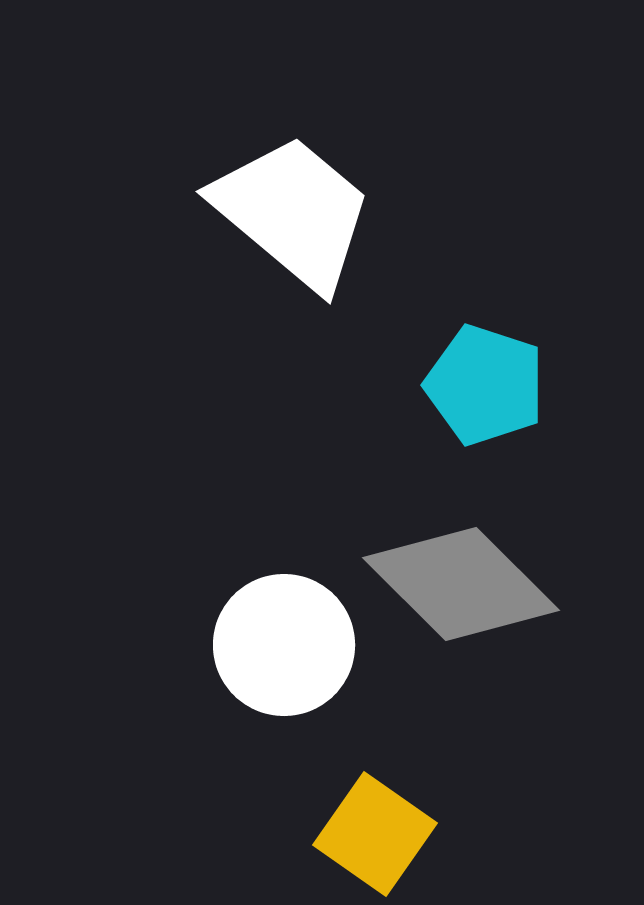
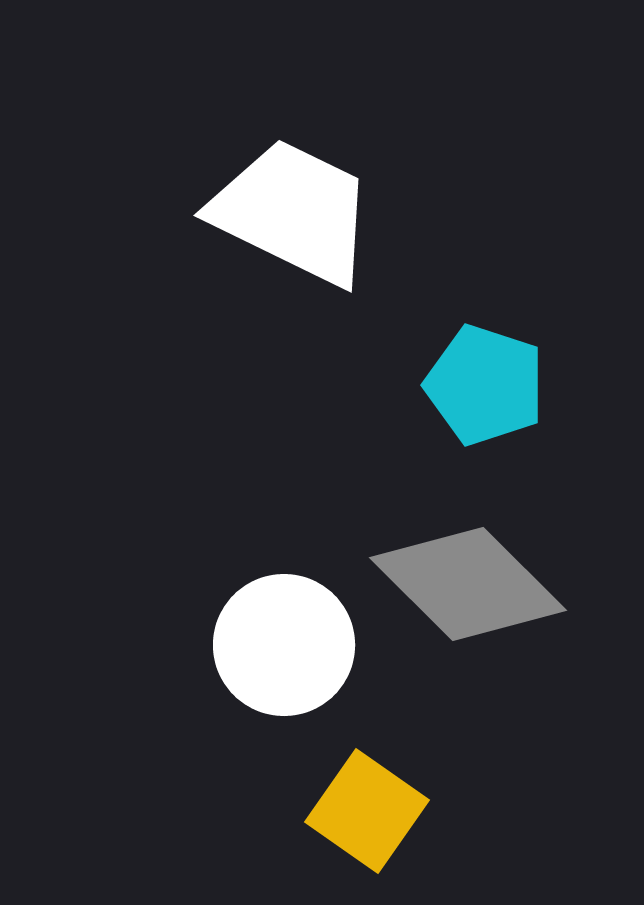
white trapezoid: rotated 14 degrees counterclockwise
gray diamond: moved 7 px right
yellow square: moved 8 px left, 23 px up
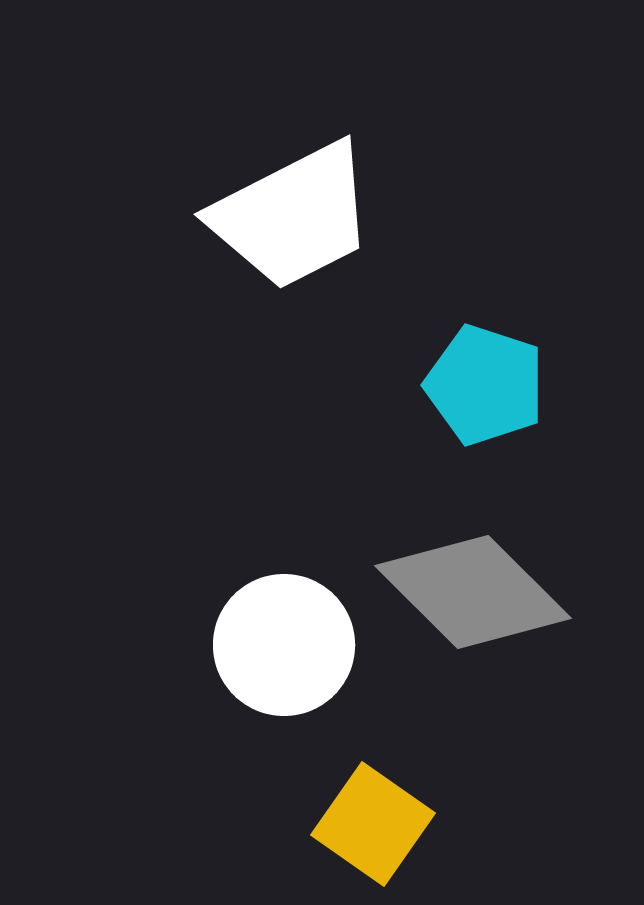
white trapezoid: moved 4 px down; rotated 127 degrees clockwise
gray diamond: moved 5 px right, 8 px down
yellow square: moved 6 px right, 13 px down
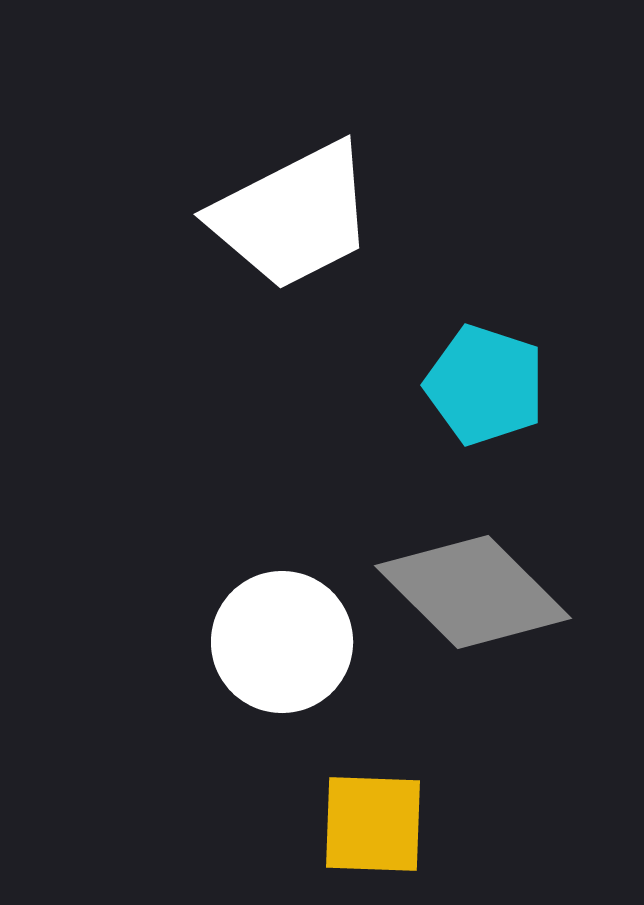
white circle: moved 2 px left, 3 px up
yellow square: rotated 33 degrees counterclockwise
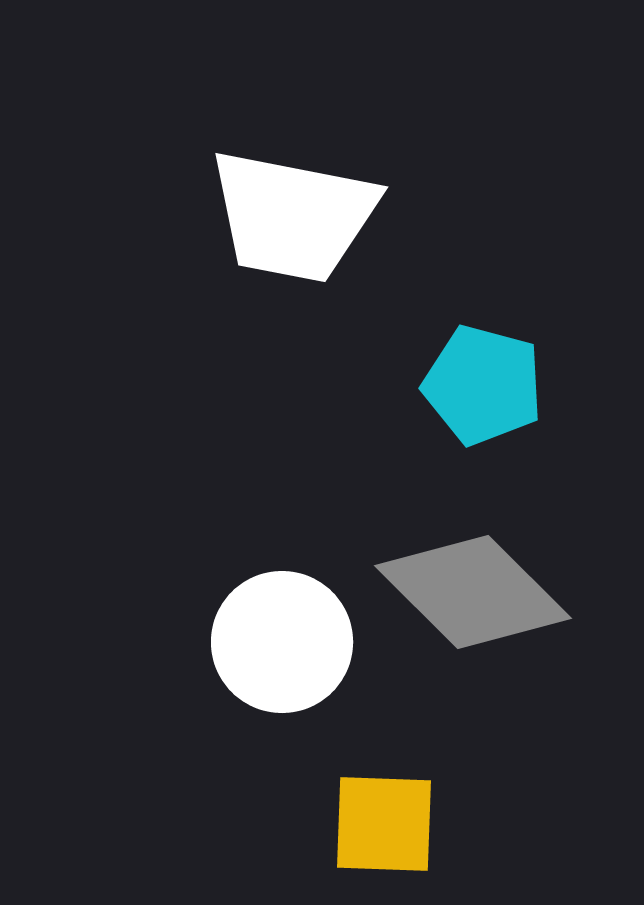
white trapezoid: rotated 38 degrees clockwise
cyan pentagon: moved 2 px left; rotated 3 degrees counterclockwise
yellow square: moved 11 px right
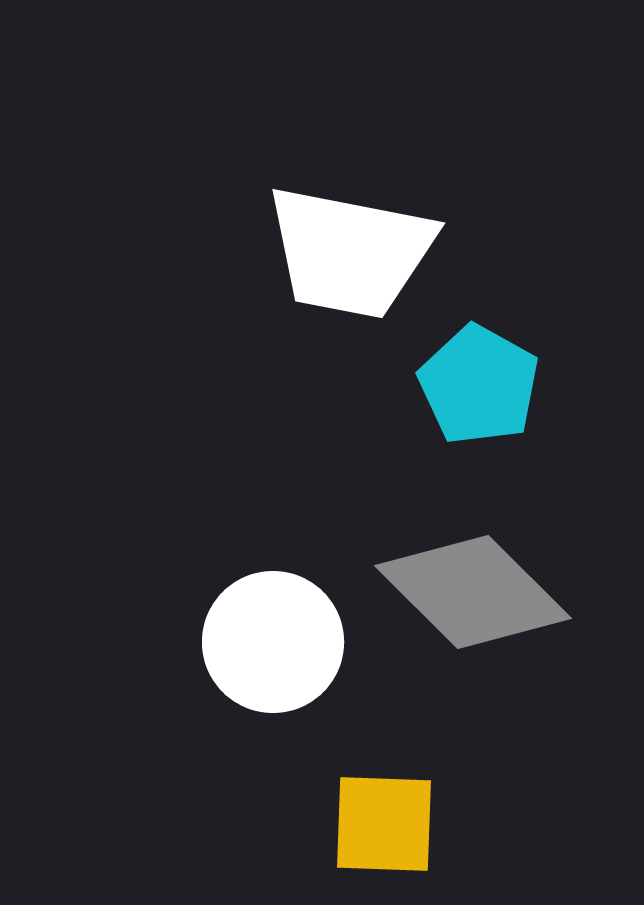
white trapezoid: moved 57 px right, 36 px down
cyan pentagon: moved 4 px left; rotated 14 degrees clockwise
white circle: moved 9 px left
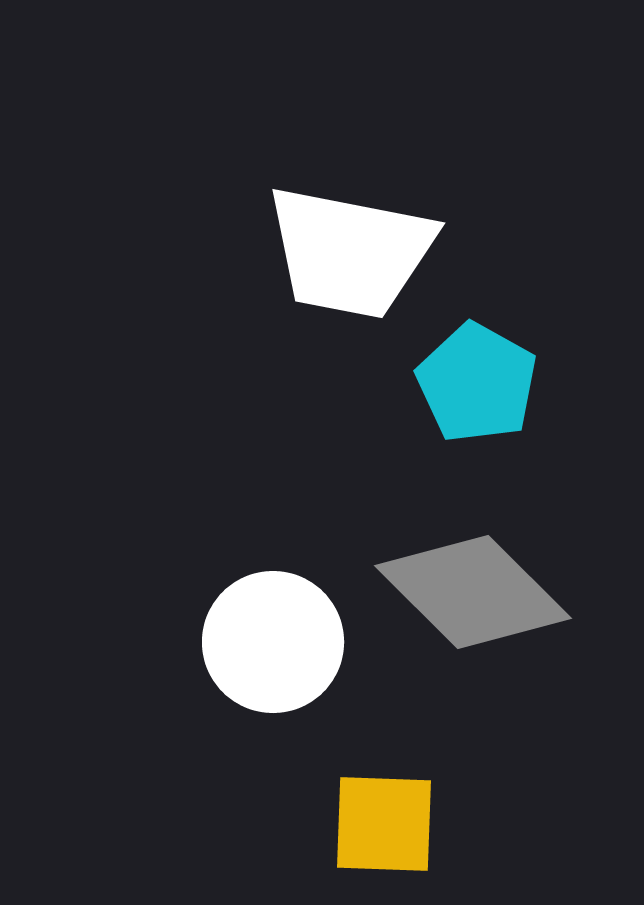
cyan pentagon: moved 2 px left, 2 px up
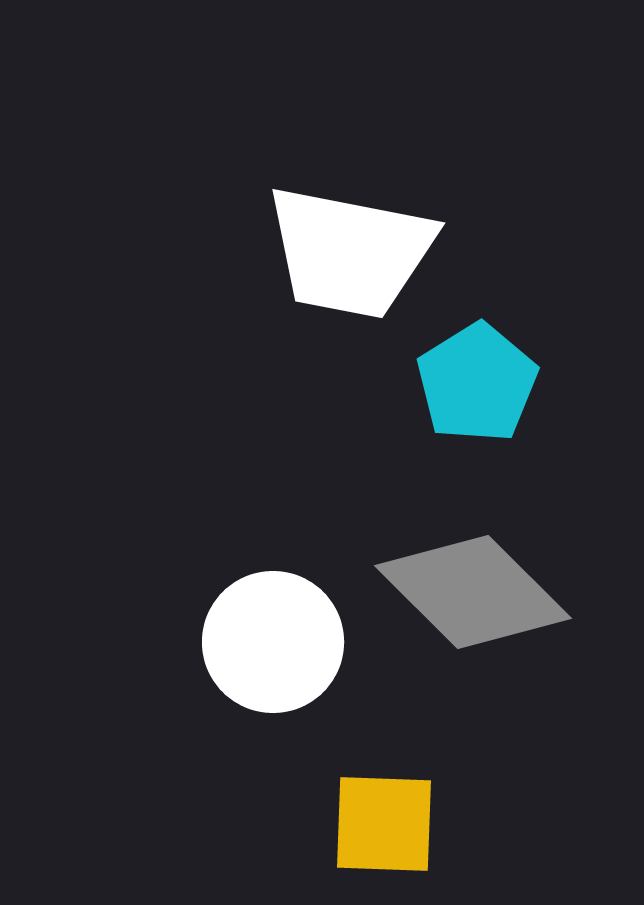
cyan pentagon: rotated 11 degrees clockwise
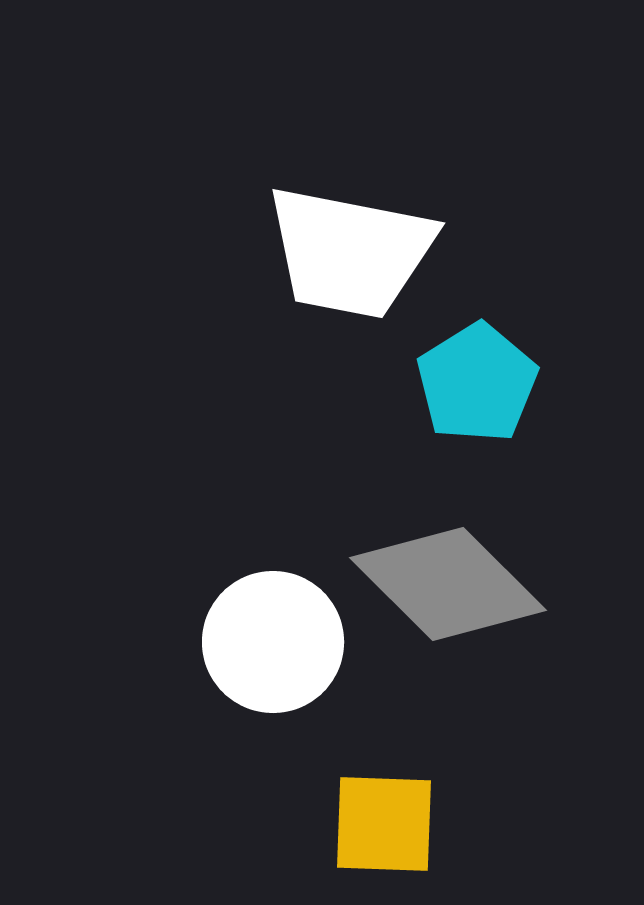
gray diamond: moved 25 px left, 8 px up
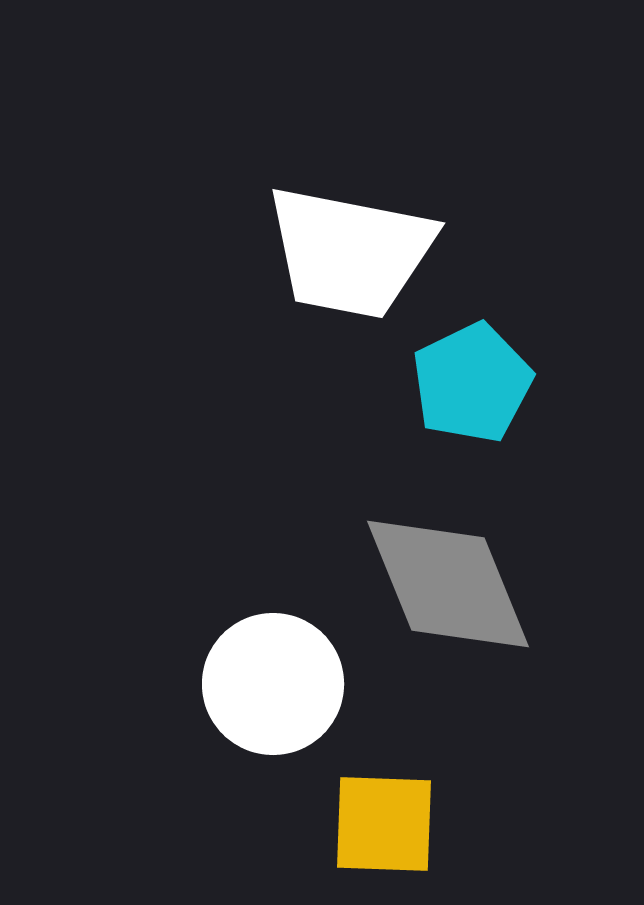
cyan pentagon: moved 5 px left; rotated 6 degrees clockwise
gray diamond: rotated 23 degrees clockwise
white circle: moved 42 px down
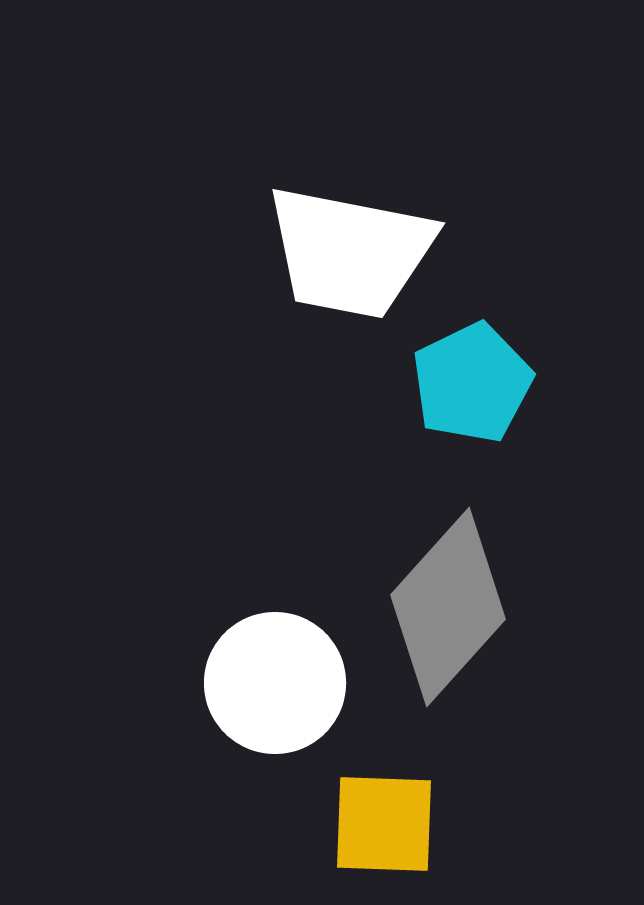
gray diamond: moved 23 px down; rotated 64 degrees clockwise
white circle: moved 2 px right, 1 px up
